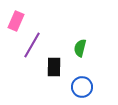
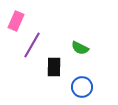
green semicircle: rotated 78 degrees counterclockwise
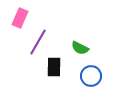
pink rectangle: moved 4 px right, 3 px up
purple line: moved 6 px right, 3 px up
blue circle: moved 9 px right, 11 px up
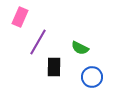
pink rectangle: moved 1 px up
blue circle: moved 1 px right, 1 px down
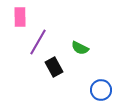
pink rectangle: rotated 24 degrees counterclockwise
black rectangle: rotated 30 degrees counterclockwise
blue circle: moved 9 px right, 13 px down
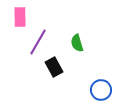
green semicircle: moved 3 px left, 5 px up; rotated 48 degrees clockwise
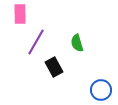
pink rectangle: moved 3 px up
purple line: moved 2 px left
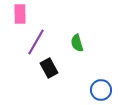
black rectangle: moved 5 px left, 1 px down
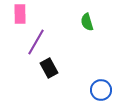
green semicircle: moved 10 px right, 21 px up
